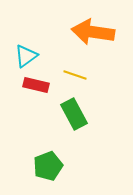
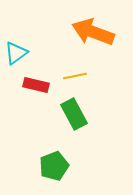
orange arrow: rotated 12 degrees clockwise
cyan triangle: moved 10 px left, 3 px up
yellow line: moved 1 px down; rotated 30 degrees counterclockwise
green pentagon: moved 6 px right
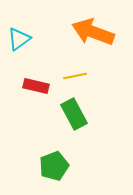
cyan triangle: moved 3 px right, 14 px up
red rectangle: moved 1 px down
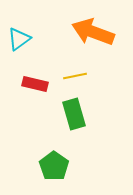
red rectangle: moved 1 px left, 2 px up
green rectangle: rotated 12 degrees clockwise
green pentagon: rotated 16 degrees counterclockwise
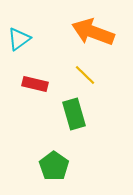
yellow line: moved 10 px right, 1 px up; rotated 55 degrees clockwise
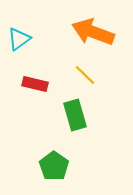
green rectangle: moved 1 px right, 1 px down
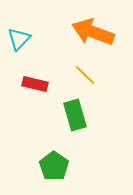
cyan triangle: rotated 10 degrees counterclockwise
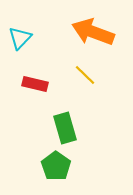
cyan triangle: moved 1 px right, 1 px up
green rectangle: moved 10 px left, 13 px down
green pentagon: moved 2 px right
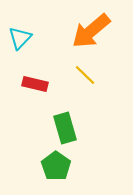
orange arrow: moved 2 px left, 1 px up; rotated 60 degrees counterclockwise
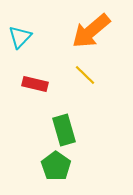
cyan triangle: moved 1 px up
green rectangle: moved 1 px left, 2 px down
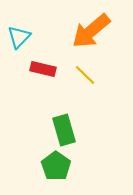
cyan triangle: moved 1 px left
red rectangle: moved 8 px right, 15 px up
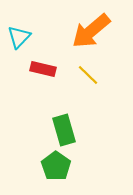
yellow line: moved 3 px right
